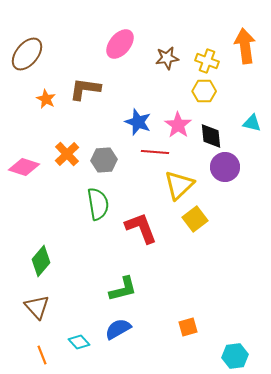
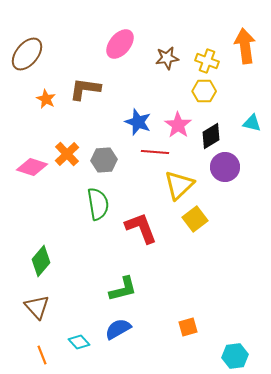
black diamond: rotated 64 degrees clockwise
pink diamond: moved 8 px right
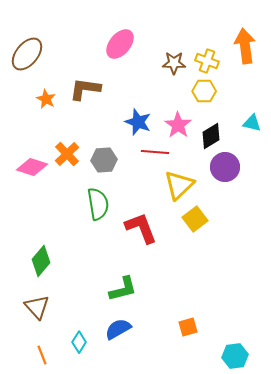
brown star: moved 7 px right, 5 px down; rotated 10 degrees clockwise
cyan diamond: rotated 75 degrees clockwise
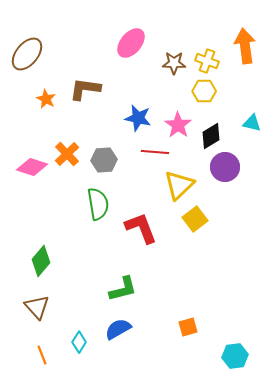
pink ellipse: moved 11 px right, 1 px up
blue star: moved 4 px up; rotated 8 degrees counterclockwise
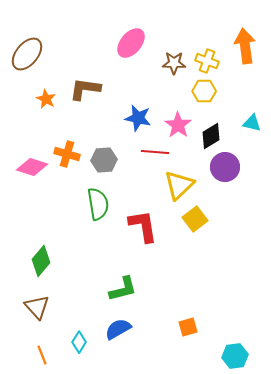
orange cross: rotated 30 degrees counterclockwise
red L-shape: moved 2 px right, 2 px up; rotated 12 degrees clockwise
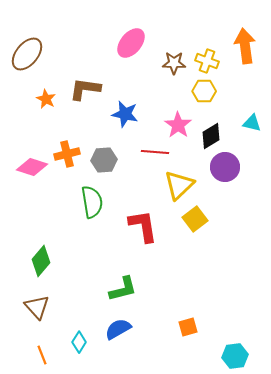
blue star: moved 13 px left, 4 px up
orange cross: rotated 30 degrees counterclockwise
green semicircle: moved 6 px left, 2 px up
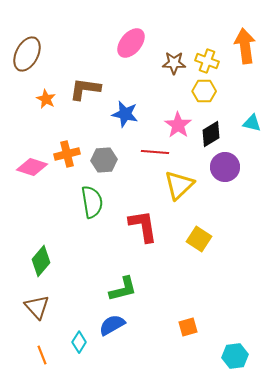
brown ellipse: rotated 12 degrees counterclockwise
black diamond: moved 2 px up
yellow square: moved 4 px right, 20 px down; rotated 20 degrees counterclockwise
blue semicircle: moved 6 px left, 4 px up
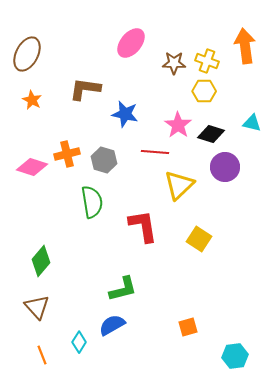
orange star: moved 14 px left, 1 px down
black diamond: rotated 48 degrees clockwise
gray hexagon: rotated 20 degrees clockwise
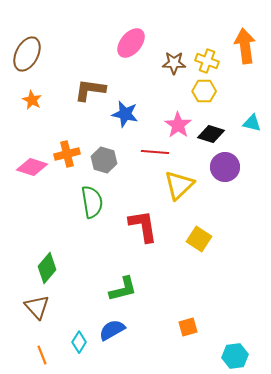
brown L-shape: moved 5 px right, 1 px down
green diamond: moved 6 px right, 7 px down
blue semicircle: moved 5 px down
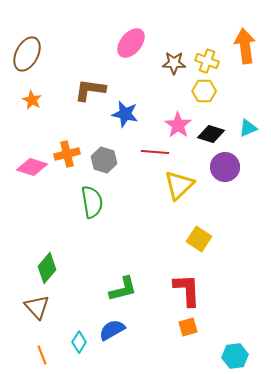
cyan triangle: moved 4 px left, 5 px down; rotated 36 degrees counterclockwise
red L-shape: moved 44 px right, 64 px down; rotated 6 degrees clockwise
